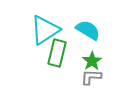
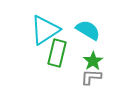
green star: moved 1 px right
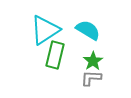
green rectangle: moved 2 px left, 2 px down
gray L-shape: moved 1 px down
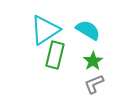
gray L-shape: moved 3 px right, 6 px down; rotated 25 degrees counterclockwise
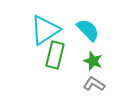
cyan semicircle: rotated 15 degrees clockwise
green star: rotated 18 degrees counterclockwise
gray L-shape: rotated 55 degrees clockwise
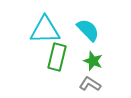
cyan triangle: rotated 32 degrees clockwise
green rectangle: moved 2 px right, 2 px down
gray L-shape: moved 4 px left
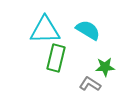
cyan semicircle: rotated 15 degrees counterclockwise
green rectangle: moved 1 px left, 1 px down
green star: moved 12 px right, 6 px down; rotated 24 degrees counterclockwise
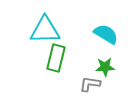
cyan semicircle: moved 18 px right, 4 px down
gray L-shape: rotated 25 degrees counterclockwise
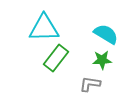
cyan triangle: moved 1 px left, 2 px up
green rectangle: rotated 24 degrees clockwise
green star: moved 3 px left, 7 px up
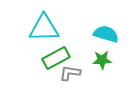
cyan semicircle: rotated 15 degrees counterclockwise
green rectangle: rotated 24 degrees clockwise
gray L-shape: moved 20 px left, 11 px up
